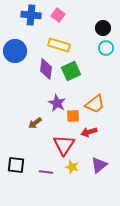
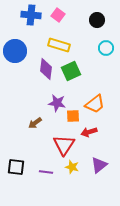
black circle: moved 6 px left, 8 px up
purple star: rotated 18 degrees counterclockwise
black square: moved 2 px down
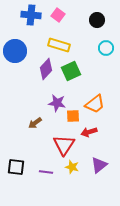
purple diamond: rotated 35 degrees clockwise
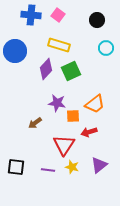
purple line: moved 2 px right, 2 px up
